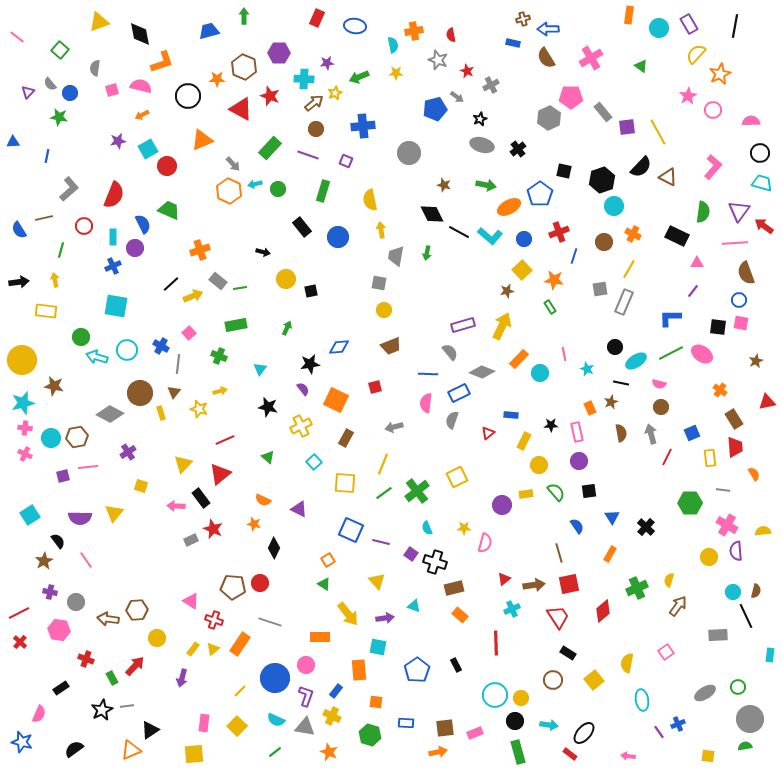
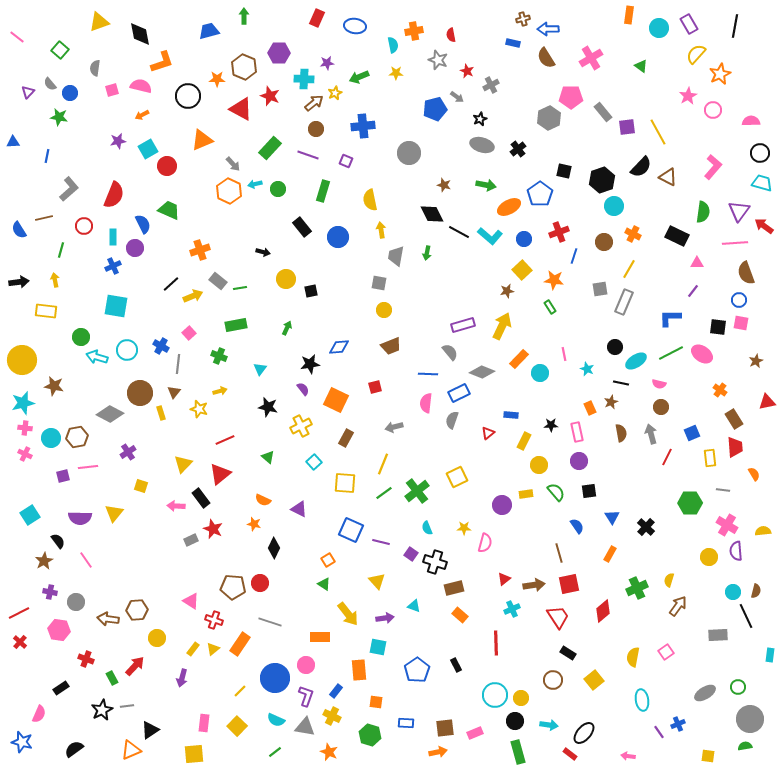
yellow semicircle at (627, 663): moved 6 px right, 6 px up
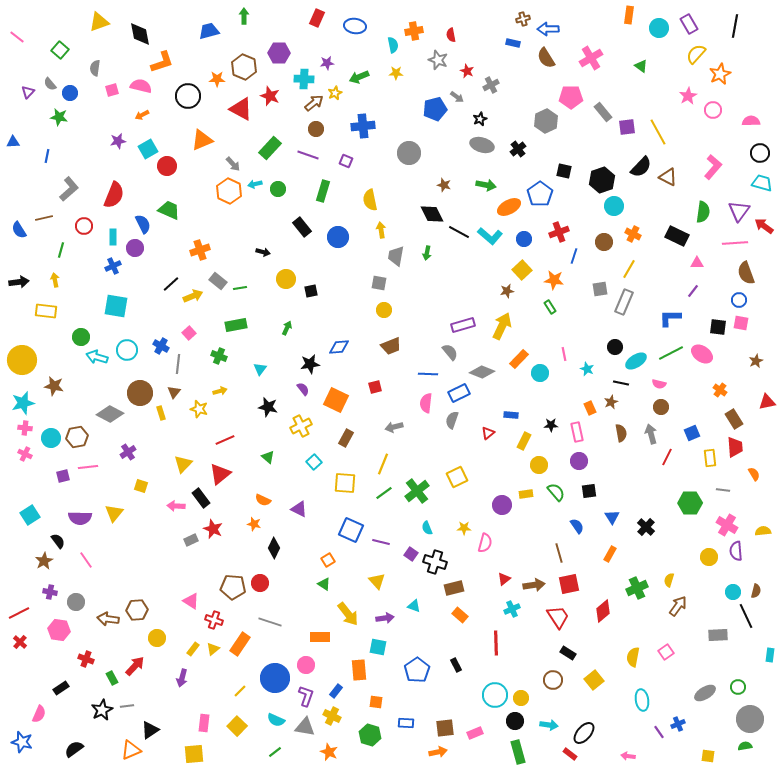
gray hexagon at (549, 118): moved 3 px left, 3 px down
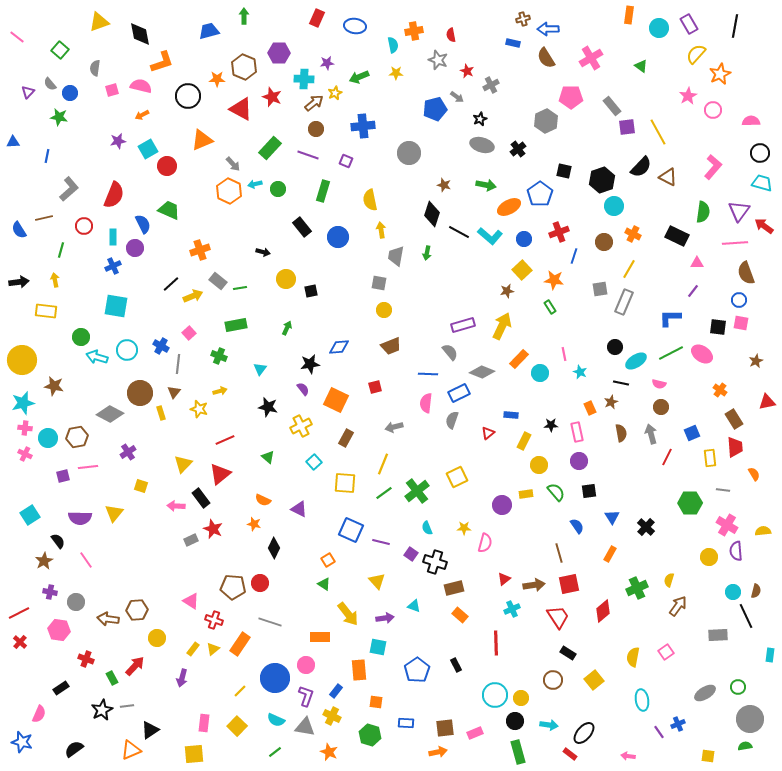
red star at (270, 96): moved 2 px right, 1 px down
gray rectangle at (603, 112): moved 9 px right, 6 px up
black diamond at (432, 214): rotated 45 degrees clockwise
cyan star at (587, 369): moved 7 px left, 3 px down
cyan circle at (51, 438): moved 3 px left
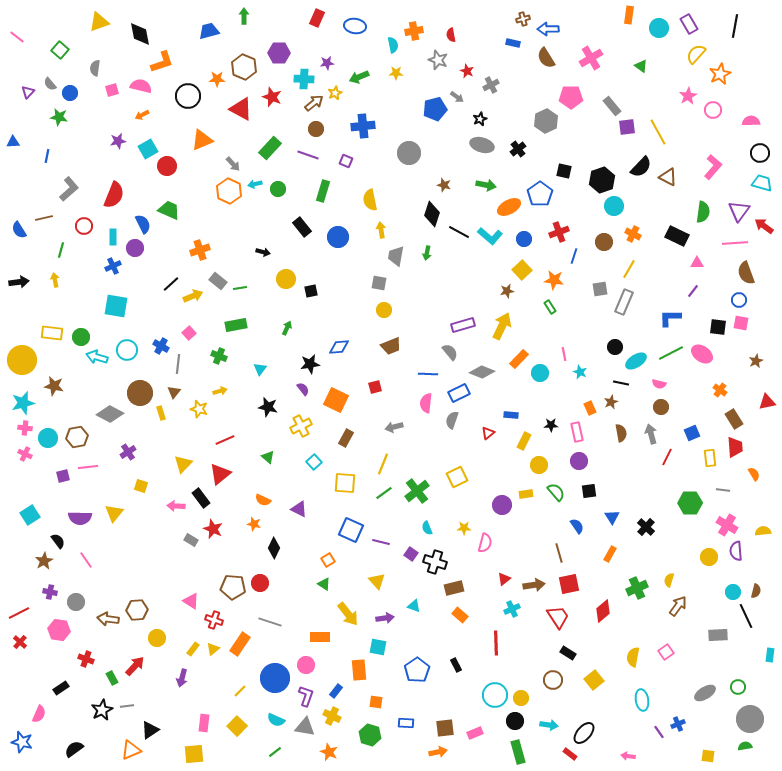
yellow rectangle at (46, 311): moved 6 px right, 22 px down
gray rectangle at (191, 540): rotated 56 degrees clockwise
